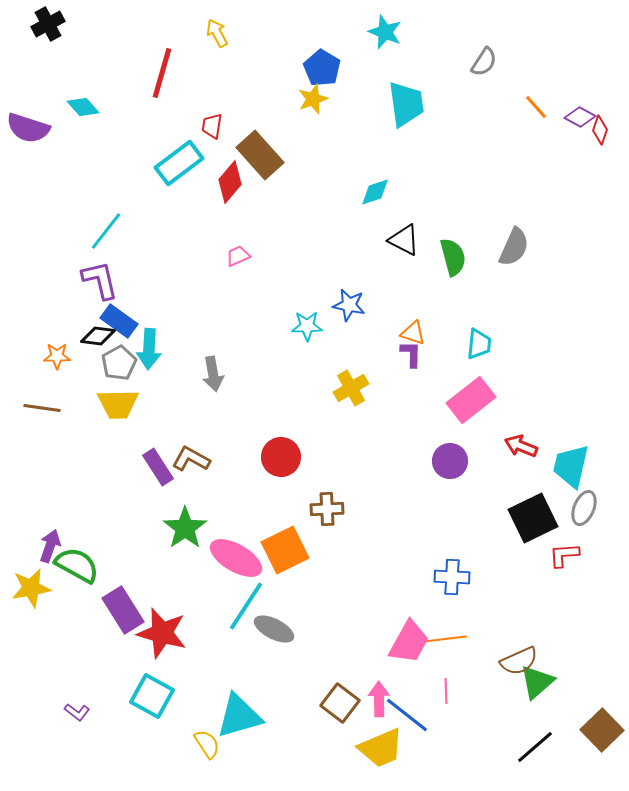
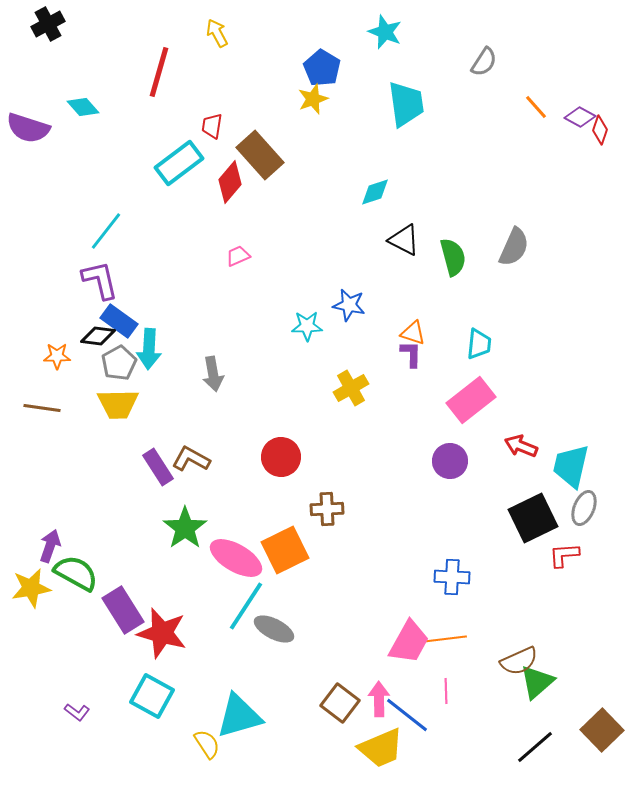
red line at (162, 73): moved 3 px left, 1 px up
green semicircle at (77, 565): moved 1 px left, 8 px down
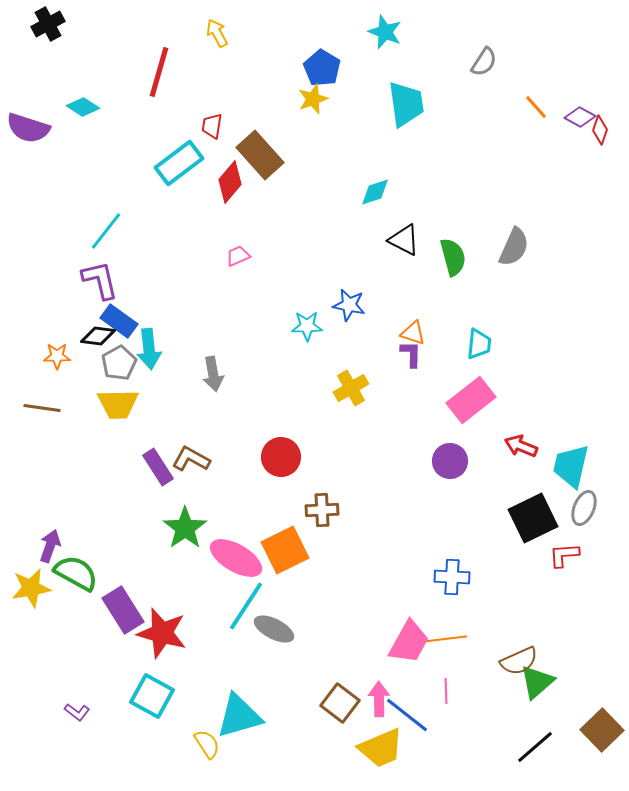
cyan diamond at (83, 107): rotated 16 degrees counterclockwise
cyan arrow at (149, 349): rotated 9 degrees counterclockwise
brown cross at (327, 509): moved 5 px left, 1 px down
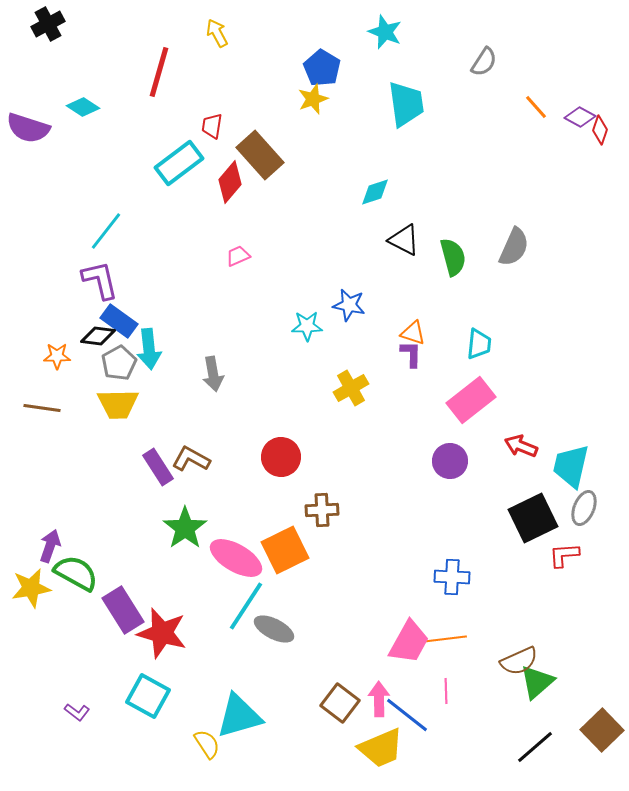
cyan square at (152, 696): moved 4 px left
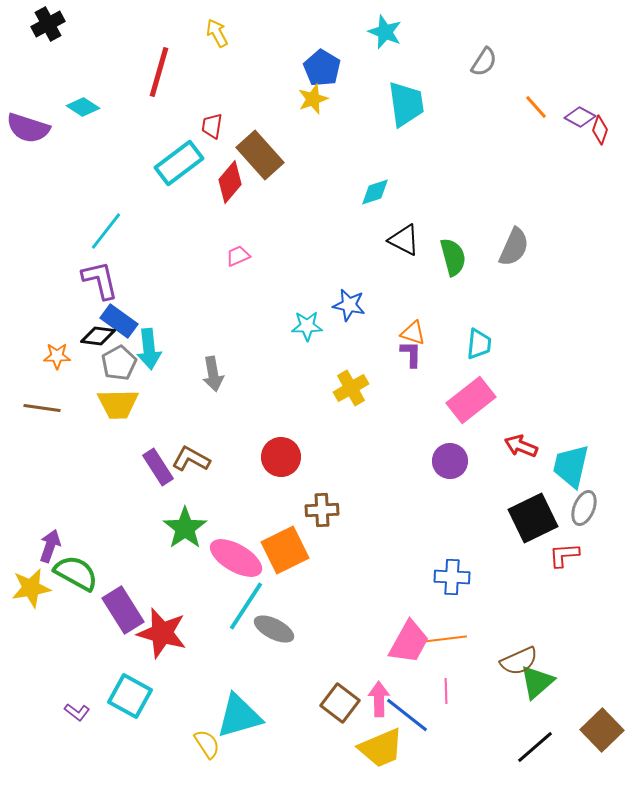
cyan square at (148, 696): moved 18 px left
